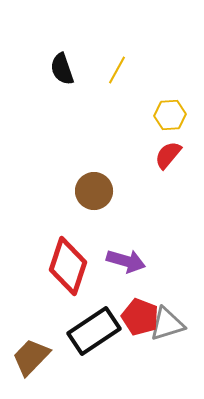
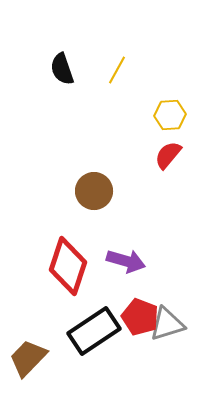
brown trapezoid: moved 3 px left, 1 px down
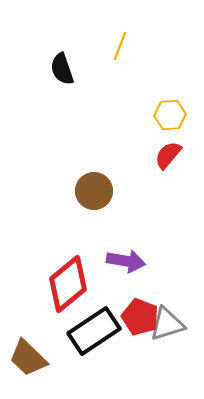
yellow line: moved 3 px right, 24 px up; rotated 8 degrees counterclockwise
purple arrow: rotated 6 degrees counterclockwise
red diamond: moved 18 px down; rotated 32 degrees clockwise
brown trapezoid: rotated 90 degrees counterclockwise
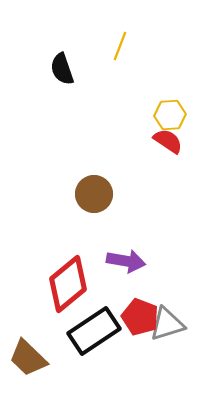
red semicircle: moved 14 px up; rotated 84 degrees clockwise
brown circle: moved 3 px down
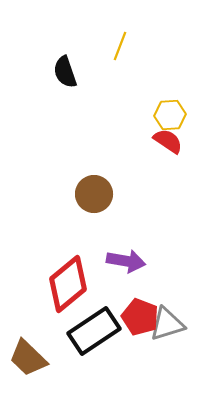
black semicircle: moved 3 px right, 3 px down
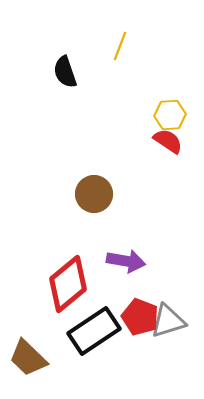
gray triangle: moved 1 px right, 3 px up
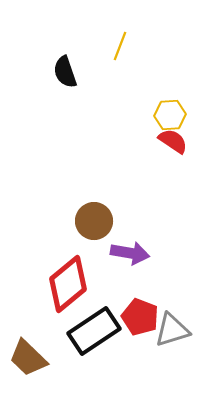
red semicircle: moved 5 px right
brown circle: moved 27 px down
purple arrow: moved 4 px right, 8 px up
gray triangle: moved 4 px right, 9 px down
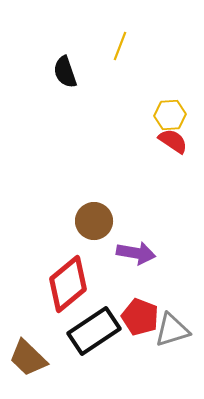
purple arrow: moved 6 px right
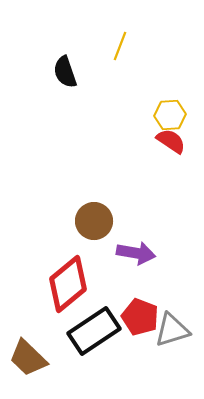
red semicircle: moved 2 px left
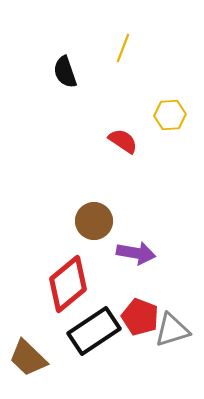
yellow line: moved 3 px right, 2 px down
red semicircle: moved 48 px left
